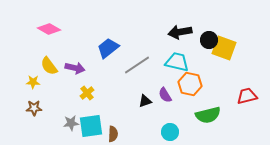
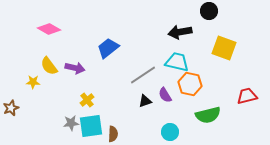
black circle: moved 29 px up
gray line: moved 6 px right, 10 px down
yellow cross: moved 7 px down
brown star: moved 23 px left; rotated 21 degrees counterclockwise
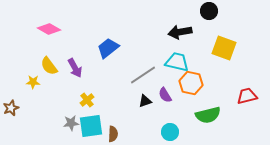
purple arrow: rotated 48 degrees clockwise
orange hexagon: moved 1 px right, 1 px up
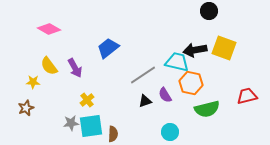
black arrow: moved 15 px right, 18 px down
brown star: moved 15 px right
green semicircle: moved 1 px left, 6 px up
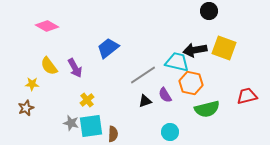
pink diamond: moved 2 px left, 3 px up
yellow star: moved 1 px left, 2 px down
gray star: rotated 21 degrees clockwise
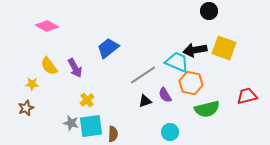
cyan trapezoid: rotated 10 degrees clockwise
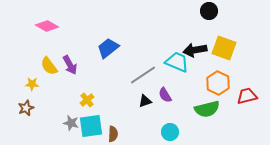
purple arrow: moved 5 px left, 3 px up
orange hexagon: moved 27 px right; rotated 15 degrees clockwise
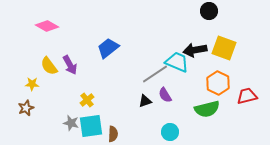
gray line: moved 12 px right, 1 px up
